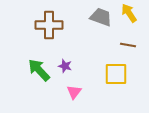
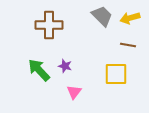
yellow arrow: moved 1 px right, 5 px down; rotated 72 degrees counterclockwise
gray trapezoid: moved 1 px right, 1 px up; rotated 25 degrees clockwise
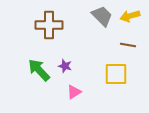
yellow arrow: moved 2 px up
pink triangle: rotated 21 degrees clockwise
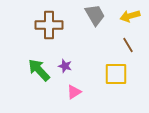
gray trapezoid: moved 7 px left, 1 px up; rotated 15 degrees clockwise
brown line: rotated 49 degrees clockwise
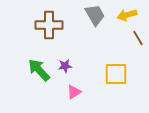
yellow arrow: moved 3 px left, 1 px up
brown line: moved 10 px right, 7 px up
purple star: rotated 24 degrees counterclockwise
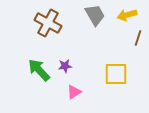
brown cross: moved 1 px left, 2 px up; rotated 28 degrees clockwise
brown line: rotated 49 degrees clockwise
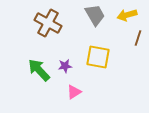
yellow square: moved 18 px left, 17 px up; rotated 10 degrees clockwise
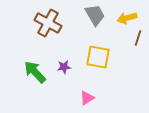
yellow arrow: moved 3 px down
purple star: moved 1 px left, 1 px down
green arrow: moved 4 px left, 2 px down
pink triangle: moved 13 px right, 6 px down
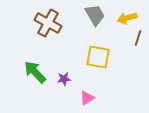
purple star: moved 12 px down
